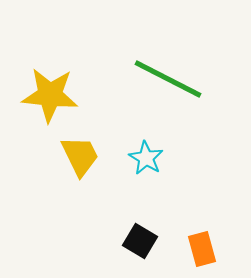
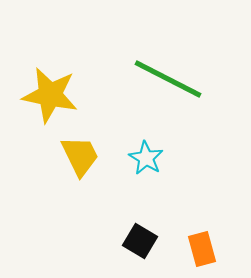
yellow star: rotated 6 degrees clockwise
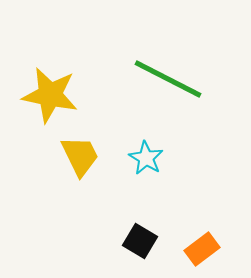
orange rectangle: rotated 68 degrees clockwise
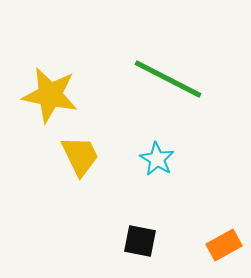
cyan star: moved 11 px right, 1 px down
black square: rotated 20 degrees counterclockwise
orange rectangle: moved 22 px right, 4 px up; rotated 8 degrees clockwise
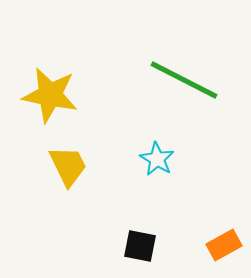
green line: moved 16 px right, 1 px down
yellow trapezoid: moved 12 px left, 10 px down
black square: moved 5 px down
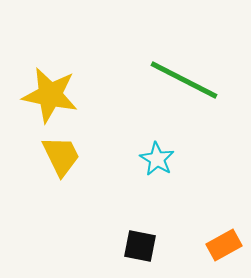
yellow trapezoid: moved 7 px left, 10 px up
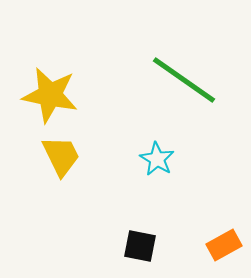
green line: rotated 8 degrees clockwise
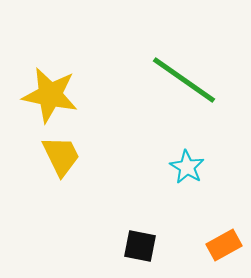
cyan star: moved 30 px right, 8 px down
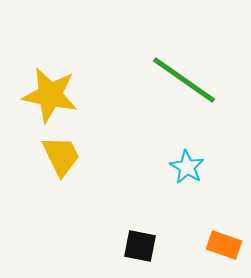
orange rectangle: rotated 48 degrees clockwise
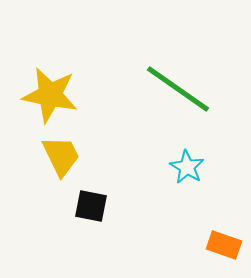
green line: moved 6 px left, 9 px down
black square: moved 49 px left, 40 px up
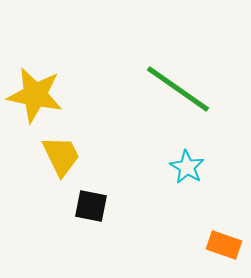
yellow star: moved 15 px left
